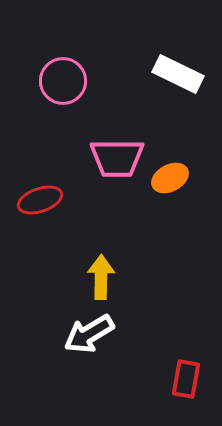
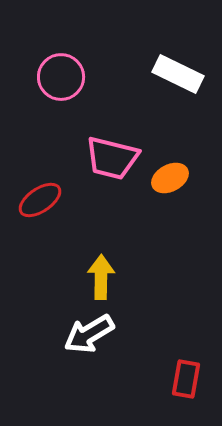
pink circle: moved 2 px left, 4 px up
pink trapezoid: moved 5 px left; rotated 14 degrees clockwise
red ellipse: rotated 15 degrees counterclockwise
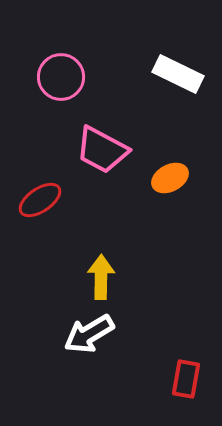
pink trapezoid: moved 10 px left, 8 px up; rotated 14 degrees clockwise
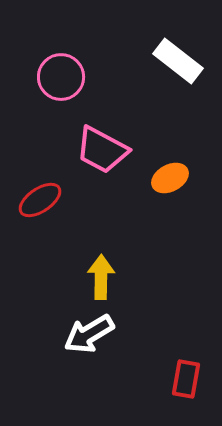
white rectangle: moved 13 px up; rotated 12 degrees clockwise
